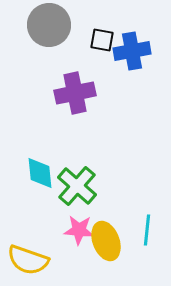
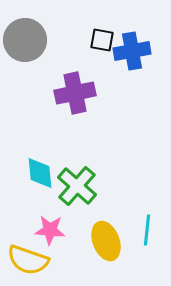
gray circle: moved 24 px left, 15 px down
pink star: moved 29 px left
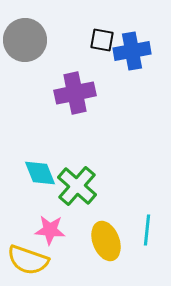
cyan diamond: rotated 16 degrees counterclockwise
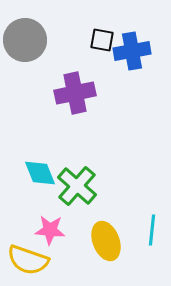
cyan line: moved 5 px right
